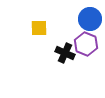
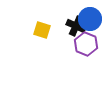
yellow square: moved 3 px right, 2 px down; rotated 18 degrees clockwise
black cross: moved 11 px right, 27 px up
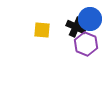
black cross: moved 1 px down
yellow square: rotated 12 degrees counterclockwise
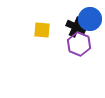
purple hexagon: moved 7 px left
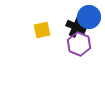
blue circle: moved 1 px left, 2 px up
yellow square: rotated 18 degrees counterclockwise
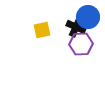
blue circle: moved 1 px left
purple hexagon: moved 2 px right; rotated 25 degrees counterclockwise
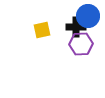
blue circle: moved 1 px up
black cross: rotated 24 degrees counterclockwise
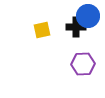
purple hexagon: moved 2 px right, 20 px down
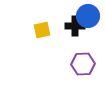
black cross: moved 1 px left, 1 px up
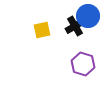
black cross: rotated 30 degrees counterclockwise
purple hexagon: rotated 20 degrees clockwise
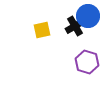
purple hexagon: moved 4 px right, 2 px up
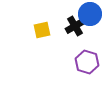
blue circle: moved 2 px right, 2 px up
